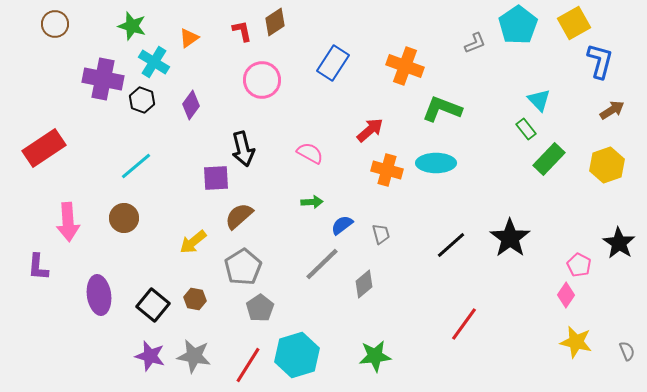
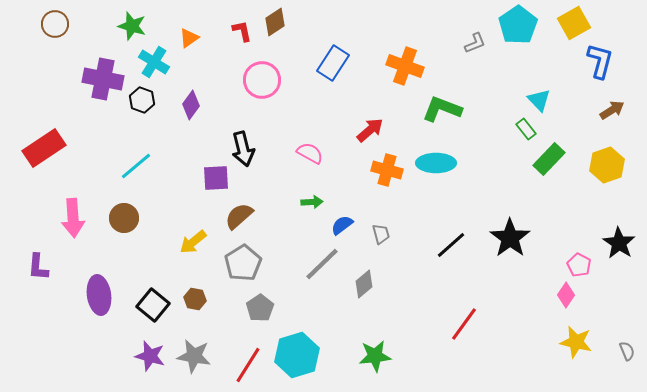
pink arrow at (68, 222): moved 5 px right, 4 px up
gray pentagon at (243, 267): moved 4 px up
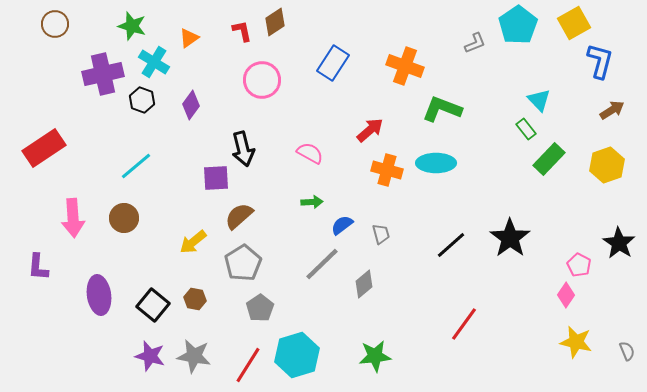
purple cross at (103, 79): moved 5 px up; rotated 24 degrees counterclockwise
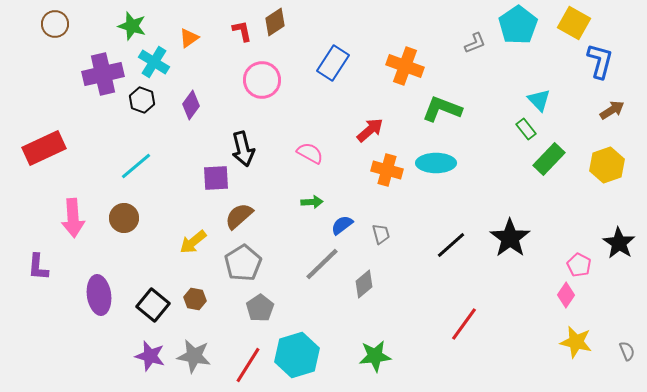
yellow square at (574, 23): rotated 32 degrees counterclockwise
red rectangle at (44, 148): rotated 9 degrees clockwise
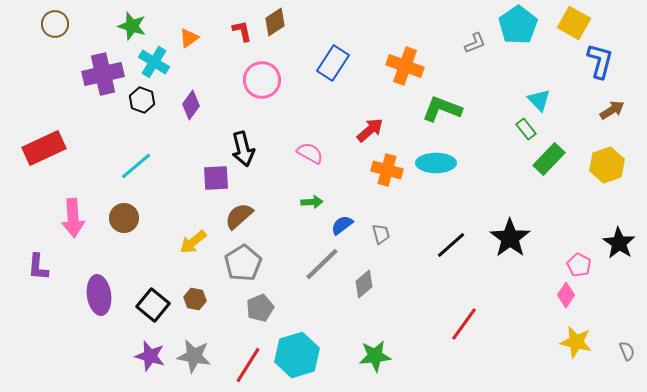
gray pentagon at (260, 308): rotated 12 degrees clockwise
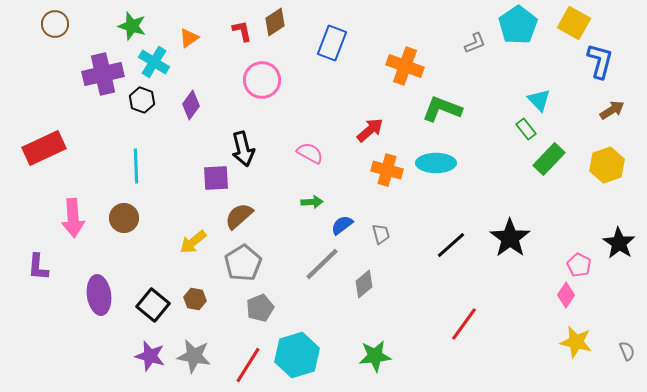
blue rectangle at (333, 63): moved 1 px left, 20 px up; rotated 12 degrees counterclockwise
cyan line at (136, 166): rotated 52 degrees counterclockwise
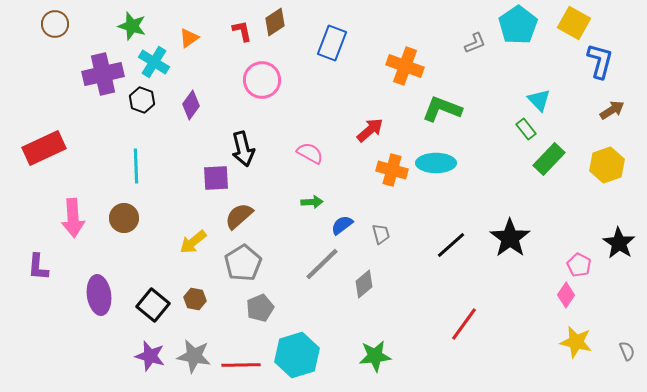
orange cross at (387, 170): moved 5 px right
red line at (248, 365): moved 7 px left; rotated 57 degrees clockwise
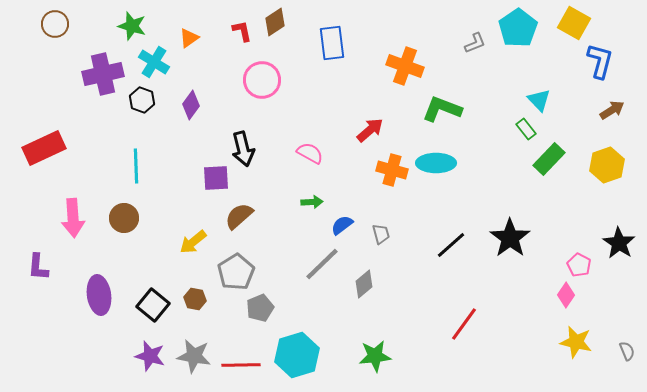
cyan pentagon at (518, 25): moved 3 px down
blue rectangle at (332, 43): rotated 28 degrees counterclockwise
gray pentagon at (243, 263): moved 7 px left, 9 px down
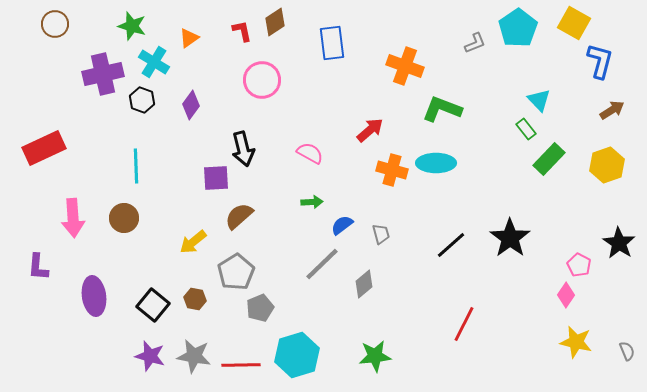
purple ellipse at (99, 295): moved 5 px left, 1 px down
red line at (464, 324): rotated 9 degrees counterclockwise
